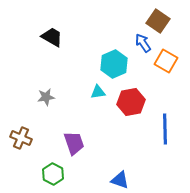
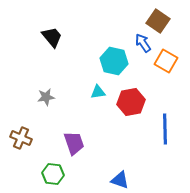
black trapezoid: rotated 20 degrees clockwise
cyan hexagon: moved 3 px up; rotated 24 degrees counterclockwise
green hexagon: rotated 20 degrees counterclockwise
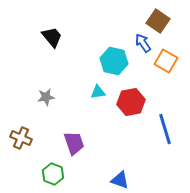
blue line: rotated 16 degrees counterclockwise
green hexagon: rotated 15 degrees clockwise
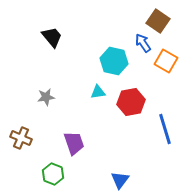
blue triangle: rotated 48 degrees clockwise
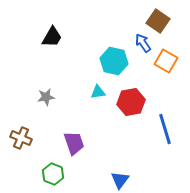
black trapezoid: rotated 70 degrees clockwise
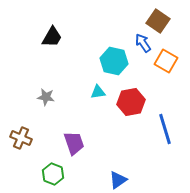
gray star: rotated 18 degrees clockwise
blue triangle: moved 2 px left; rotated 18 degrees clockwise
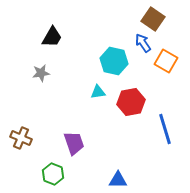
brown square: moved 5 px left, 2 px up
gray star: moved 5 px left, 24 px up; rotated 18 degrees counterclockwise
blue triangle: rotated 36 degrees clockwise
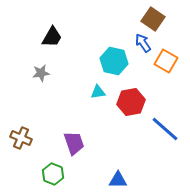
blue line: rotated 32 degrees counterclockwise
